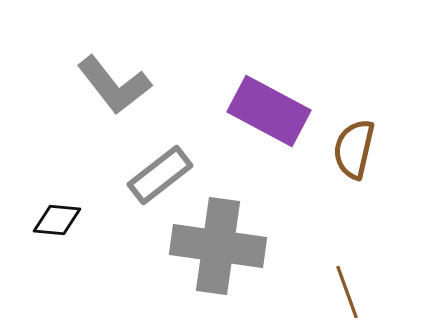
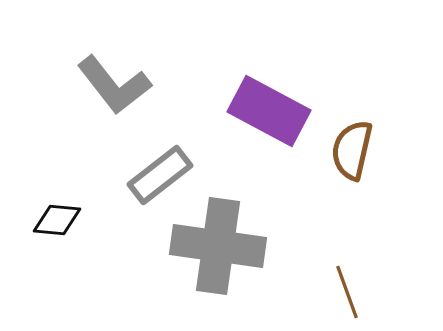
brown semicircle: moved 2 px left, 1 px down
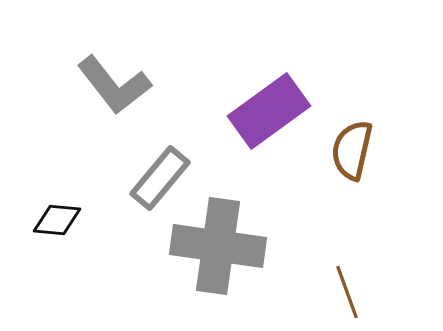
purple rectangle: rotated 64 degrees counterclockwise
gray rectangle: moved 3 px down; rotated 12 degrees counterclockwise
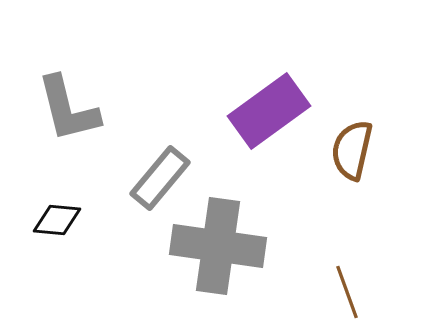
gray L-shape: moved 46 px left, 24 px down; rotated 24 degrees clockwise
